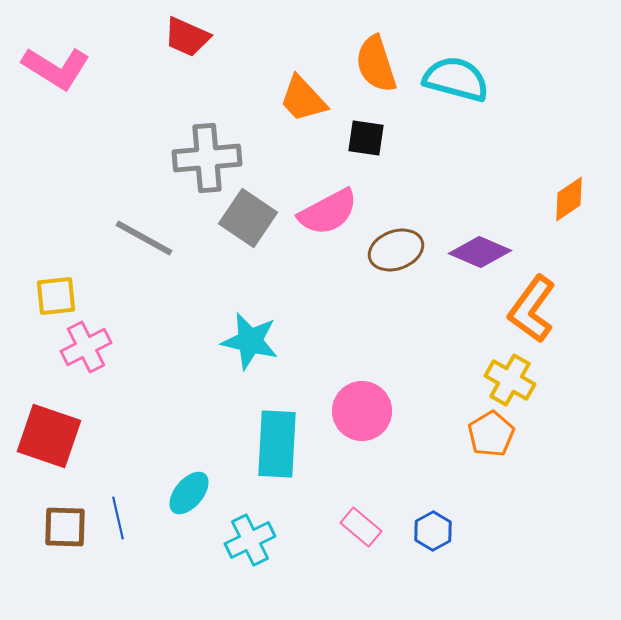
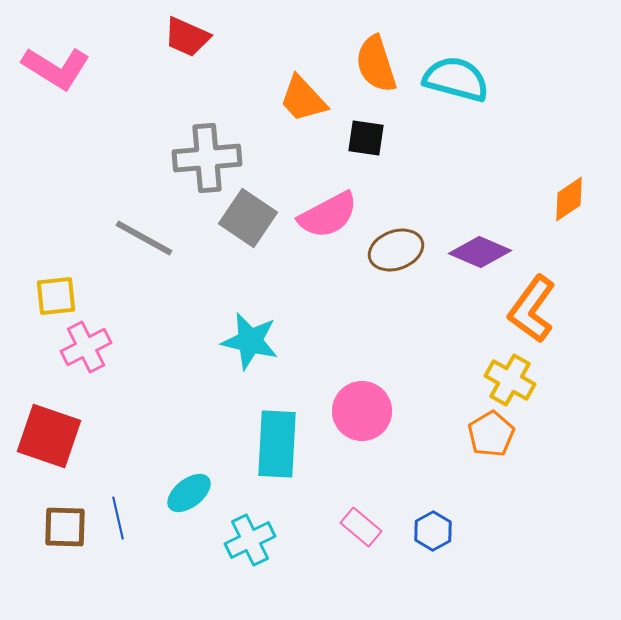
pink semicircle: moved 3 px down
cyan ellipse: rotated 12 degrees clockwise
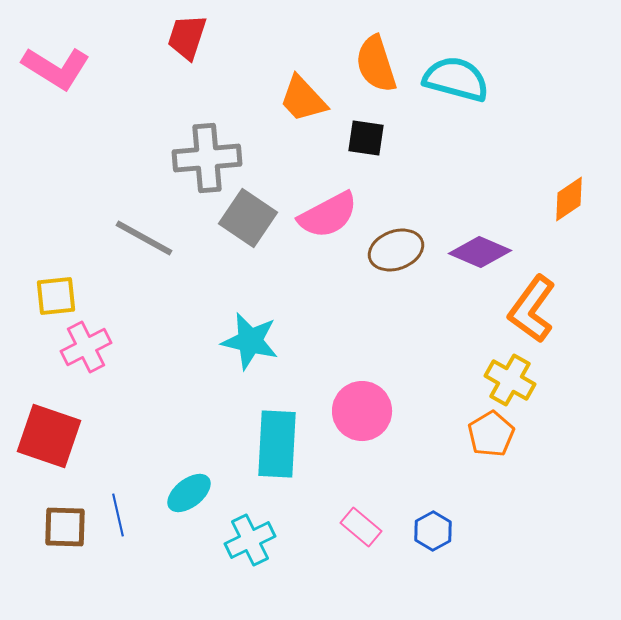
red trapezoid: rotated 84 degrees clockwise
blue line: moved 3 px up
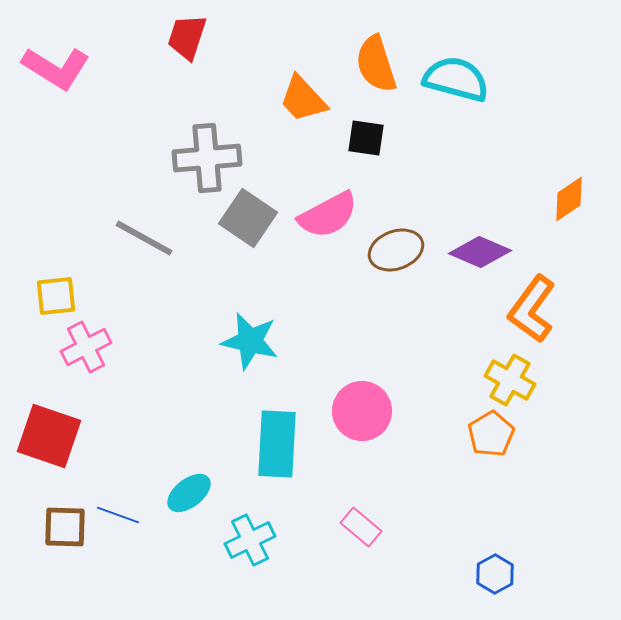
blue line: rotated 57 degrees counterclockwise
blue hexagon: moved 62 px right, 43 px down
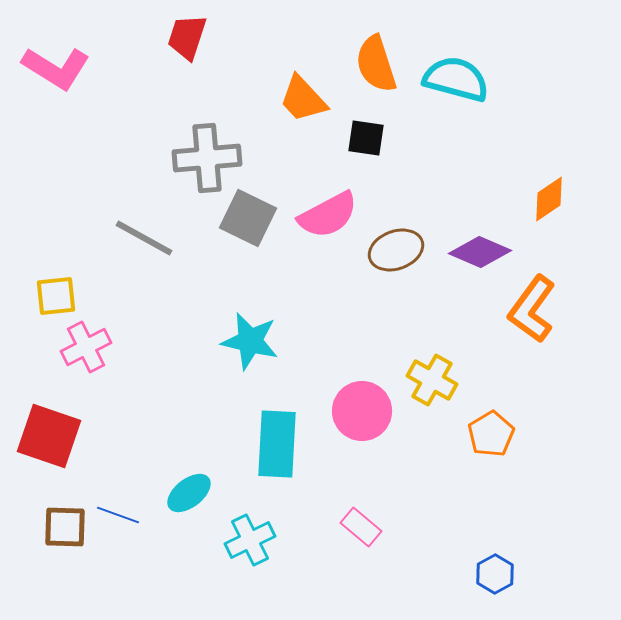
orange diamond: moved 20 px left
gray square: rotated 8 degrees counterclockwise
yellow cross: moved 78 px left
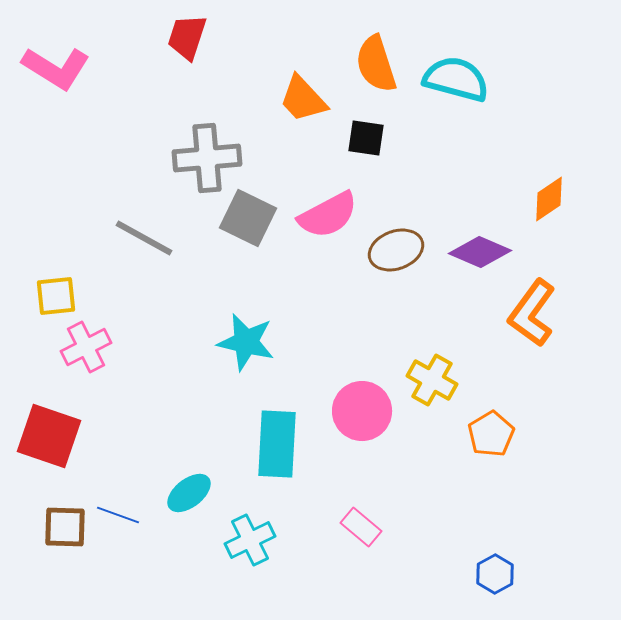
orange L-shape: moved 4 px down
cyan star: moved 4 px left, 1 px down
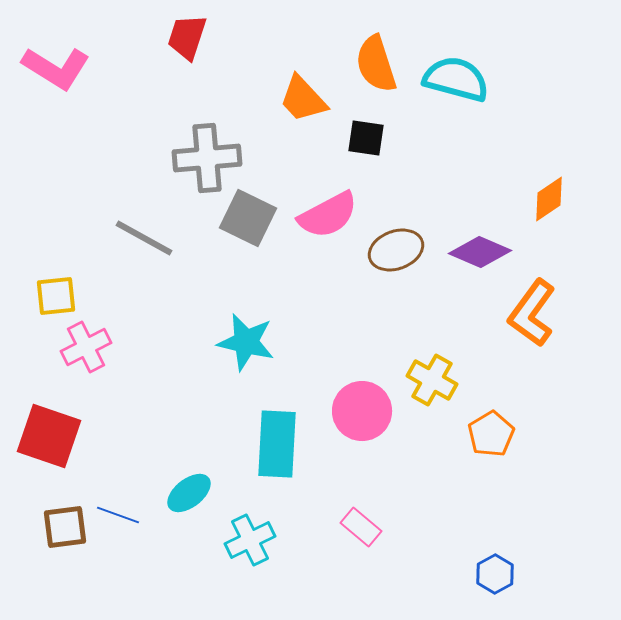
brown square: rotated 9 degrees counterclockwise
